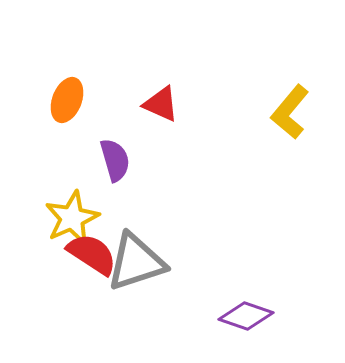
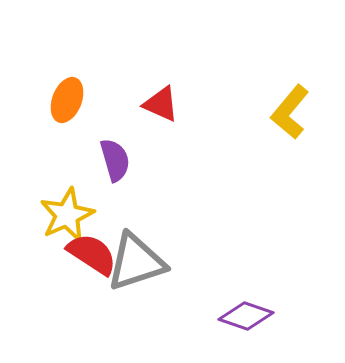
yellow star: moved 5 px left, 3 px up
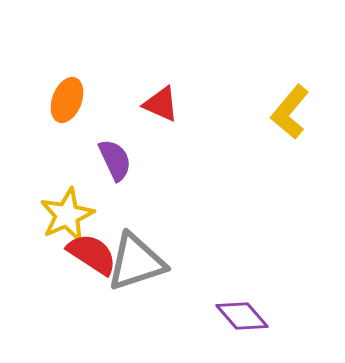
purple semicircle: rotated 9 degrees counterclockwise
purple diamond: moved 4 px left; rotated 30 degrees clockwise
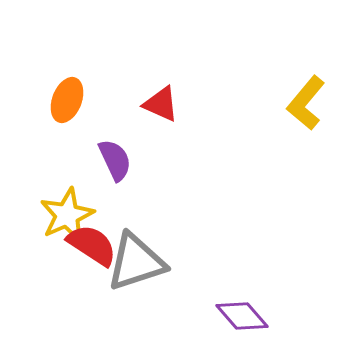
yellow L-shape: moved 16 px right, 9 px up
red semicircle: moved 9 px up
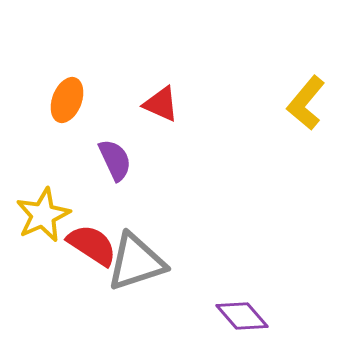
yellow star: moved 24 px left
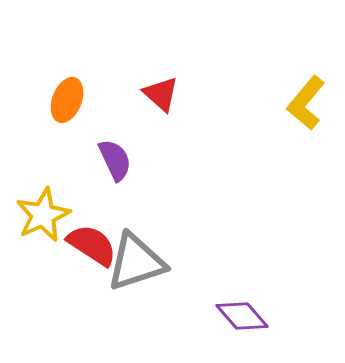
red triangle: moved 10 px up; rotated 18 degrees clockwise
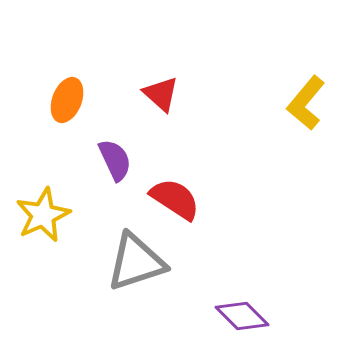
red semicircle: moved 83 px right, 46 px up
purple diamond: rotated 4 degrees counterclockwise
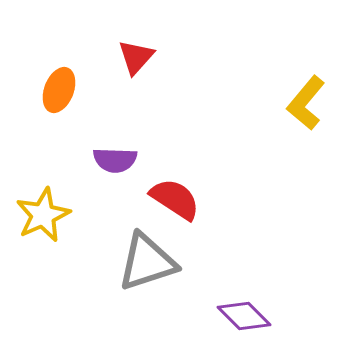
red triangle: moved 25 px left, 37 px up; rotated 30 degrees clockwise
orange ellipse: moved 8 px left, 10 px up
purple semicircle: rotated 117 degrees clockwise
gray triangle: moved 11 px right
purple diamond: moved 2 px right
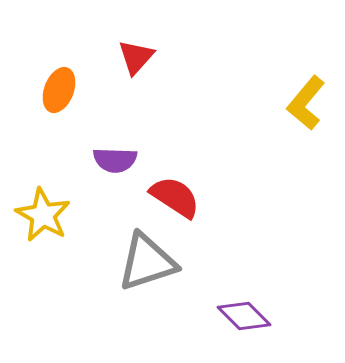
red semicircle: moved 2 px up
yellow star: rotated 18 degrees counterclockwise
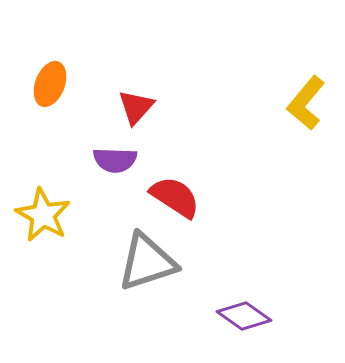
red triangle: moved 50 px down
orange ellipse: moved 9 px left, 6 px up
purple diamond: rotated 10 degrees counterclockwise
